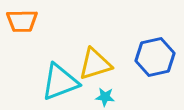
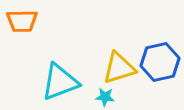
blue hexagon: moved 5 px right, 5 px down
yellow triangle: moved 24 px right, 4 px down
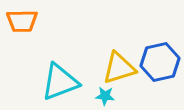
cyan star: moved 1 px up
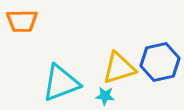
cyan triangle: moved 1 px right, 1 px down
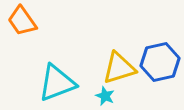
orange trapezoid: rotated 56 degrees clockwise
cyan triangle: moved 4 px left
cyan star: rotated 18 degrees clockwise
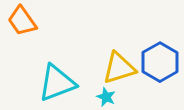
blue hexagon: rotated 18 degrees counterclockwise
cyan star: moved 1 px right, 1 px down
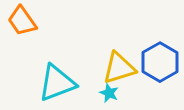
cyan star: moved 3 px right, 4 px up
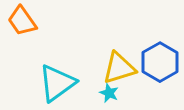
cyan triangle: rotated 15 degrees counterclockwise
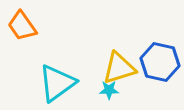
orange trapezoid: moved 5 px down
blue hexagon: rotated 18 degrees counterclockwise
cyan star: moved 3 px up; rotated 24 degrees counterclockwise
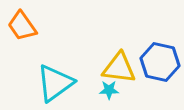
yellow triangle: rotated 24 degrees clockwise
cyan triangle: moved 2 px left
